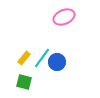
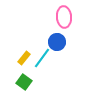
pink ellipse: rotated 70 degrees counterclockwise
blue circle: moved 20 px up
green square: rotated 21 degrees clockwise
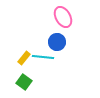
pink ellipse: moved 1 px left; rotated 25 degrees counterclockwise
cyan line: moved 1 px right, 1 px up; rotated 60 degrees clockwise
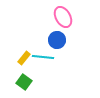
blue circle: moved 2 px up
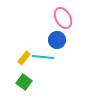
pink ellipse: moved 1 px down
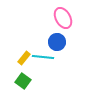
blue circle: moved 2 px down
green square: moved 1 px left, 1 px up
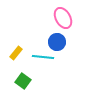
yellow rectangle: moved 8 px left, 5 px up
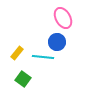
yellow rectangle: moved 1 px right
green square: moved 2 px up
